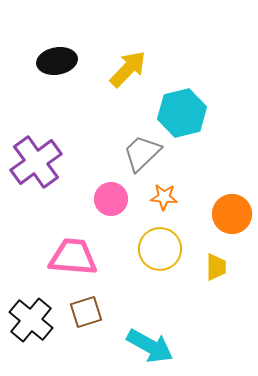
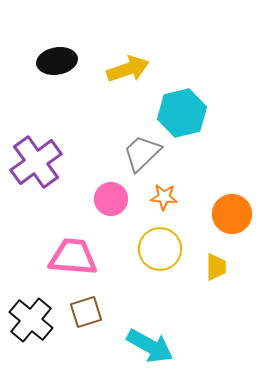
yellow arrow: rotated 27 degrees clockwise
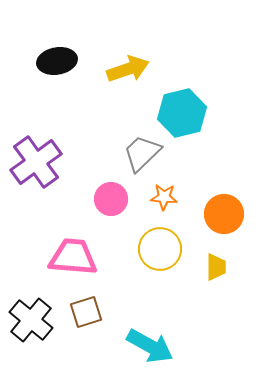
orange circle: moved 8 px left
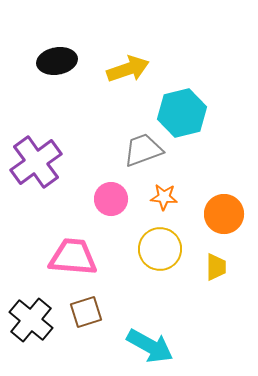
gray trapezoid: moved 1 px right, 3 px up; rotated 24 degrees clockwise
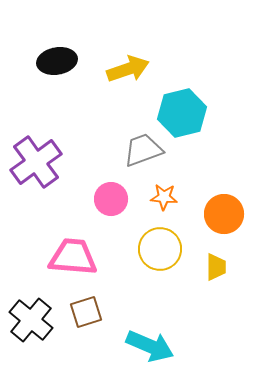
cyan arrow: rotated 6 degrees counterclockwise
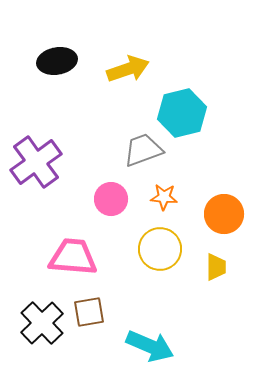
brown square: moved 3 px right; rotated 8 degrees clockwise
black cross: moved 11 px right, 3 px down; rotated 6 degrees clockwise
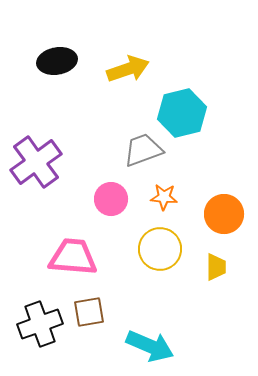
black cross: moved 2 px left, 1 px down; rotated 24 degrees clockwise
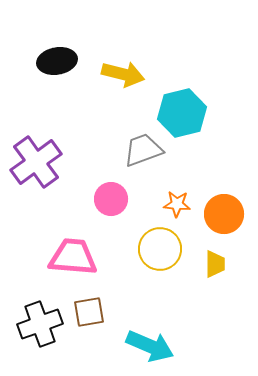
yellow arrow: moved 5 px left, 5 px down; rotated 33 degrees clockwise
orange star: moved 13 px right, 7 px down
yellow trapezoid: moved 1 px left, 3 px up
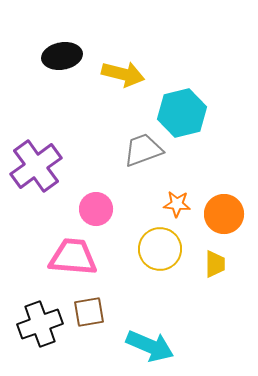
black ellipse: moved 5 px right, 5 px up
purple cross: moved 4 px down
pink circle: moved 15 px left, 10 px down
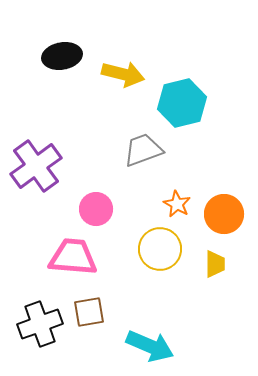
cyan hexagon: moved 10 px up
orange star: rotated 24 degrees clockwise
